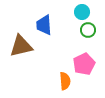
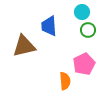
blue trapezoid: moved 5 px right, 1 px down
brown triangle: moved 3 px right
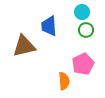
green circle: moved 2 px left
pink pentagon: moved 1 px left
orange semicircle: moved 1 px left
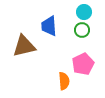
cyan circle: moved 2 px right
green circle: moved 4 px left
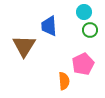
green circle: moved 8 px right
brown triangle: rotated 45 degrees counterclockwise
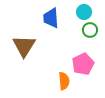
blue trapezoid: moved 2 px right, 8 px up
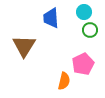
orange semicircle: rotated 18 degrees clockwise
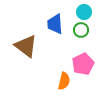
blue trapezoid: moved 4 px right, 6 px down
green circle: moved 9 px left
brown triangle: moved 2 px right; rotated 25 degrees counterclockwise
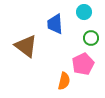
green circle: moved 10 px right, 8 px down
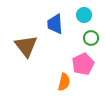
cyan circle: moved 3 px down
brown triangle: rotated 15 degrees clockwise
orange semicircle: moved 1 px down
